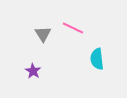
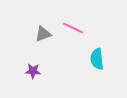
gray triangle: rotated 42 degrees clockwise
purple star: rotated 28 degrees counterclockwise
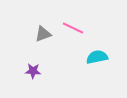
cyan semicircle: moved 2 px up; rotated 85 degrees clockwise
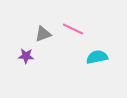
pink line: moved 1 px down
purple star: moved 7 px left, 15 px up
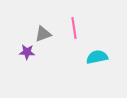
pink line: moved 1 px right, 1 px up; rotated 55 degrees clockwise
purple star: moved 1 px right, 4 px up
